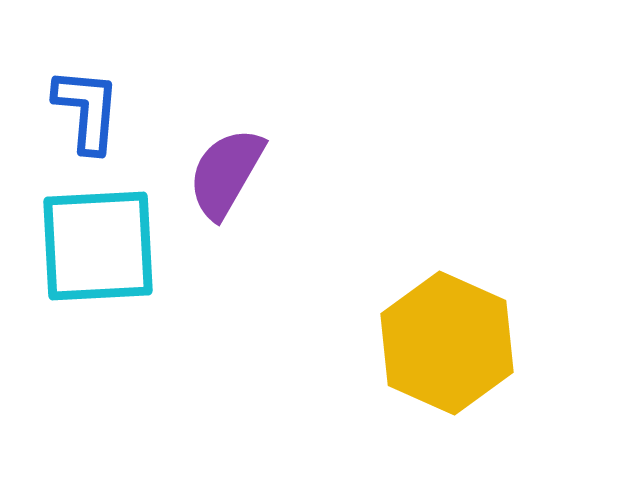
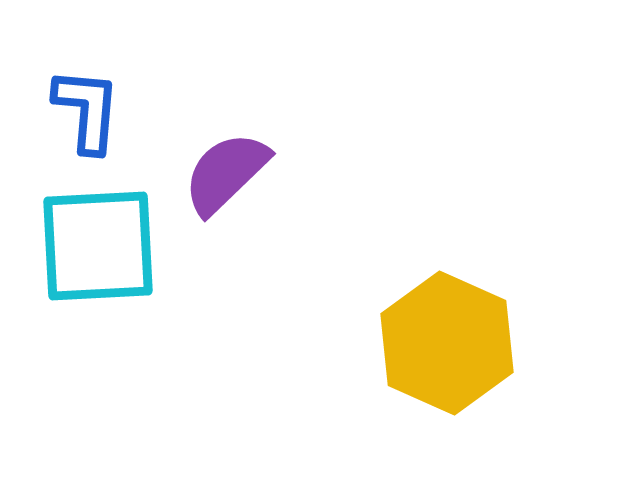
purple semicircle: rotated 16 degrees clockwise
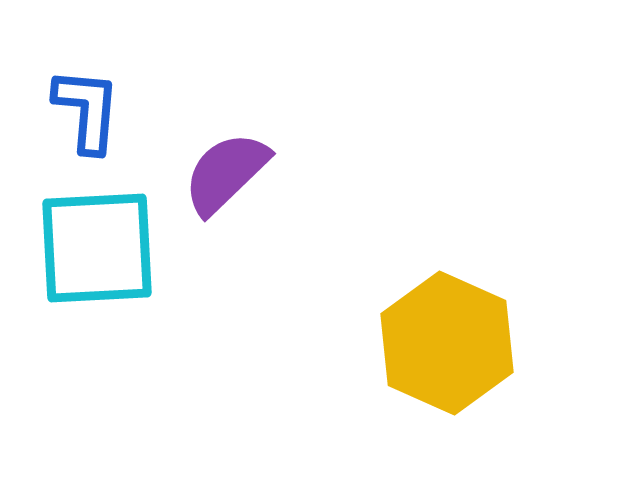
cyan square: moved 1 px left, 2 px down
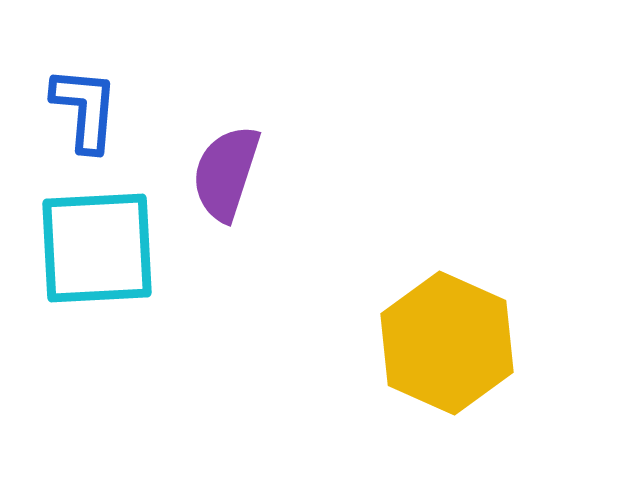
blue L-shape: moved 2 px left, 1 px up
purple semicircle: rotated 28 degrees counterclockwise
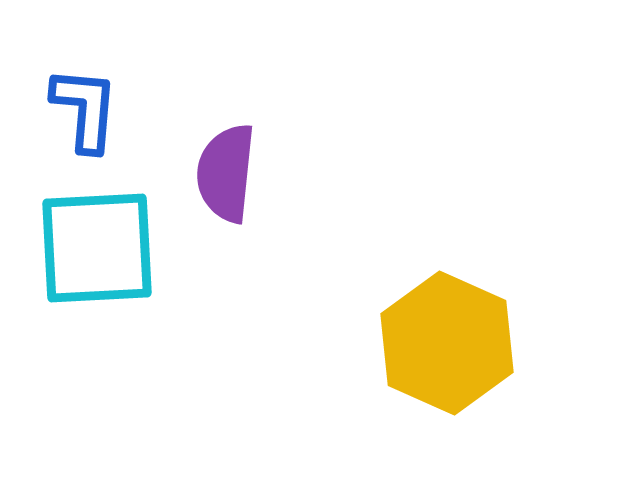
purple semicircle: rotated 12 degrees counterclockwise
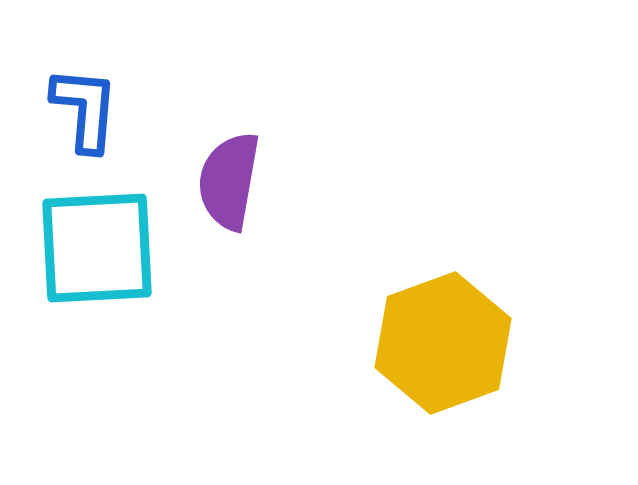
purple semicircle: moved 3 px right, 8 px down; rotated 4 degrees clockwise
yellow hexagon: moved 4 px left; rotated 16 degrees clockwise
